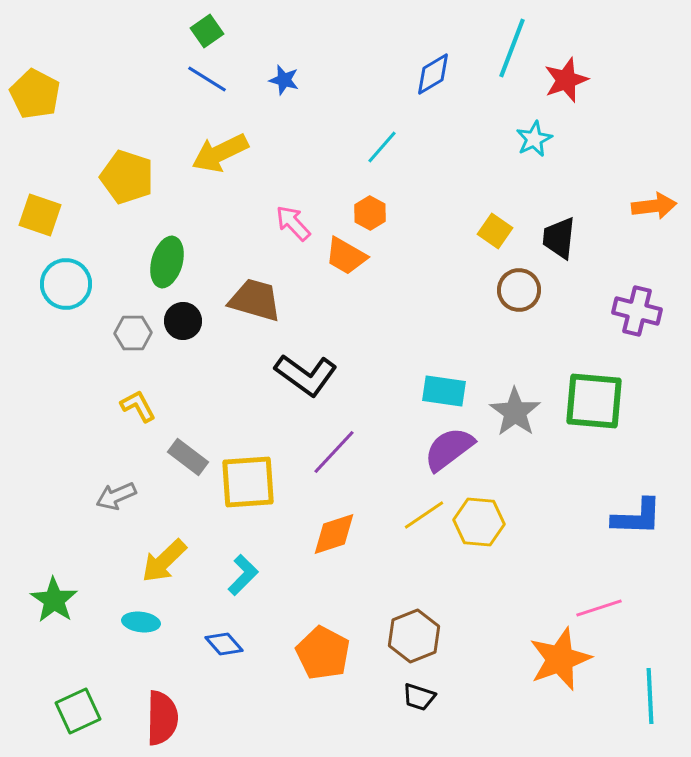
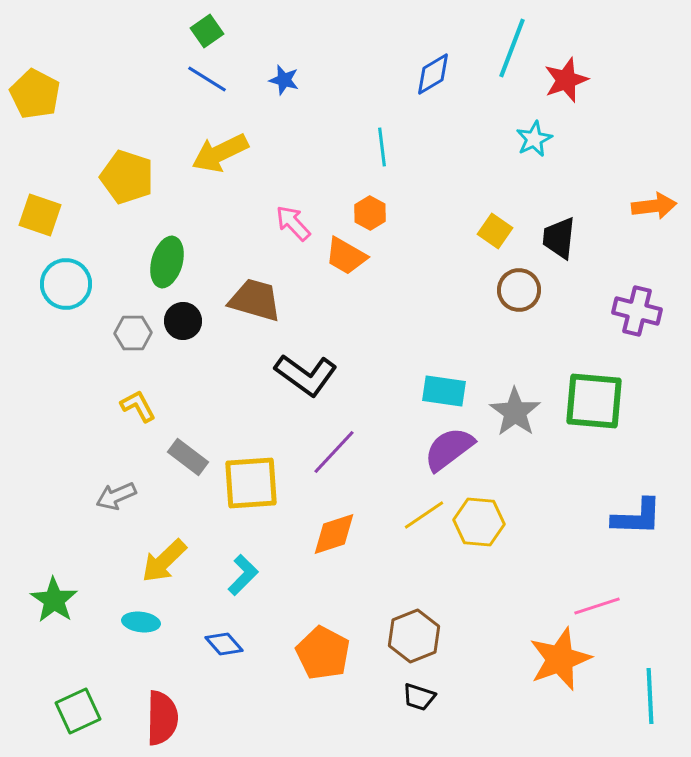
cyan line at (382, 147): rotated 48 degrees counterclockwise
yellow square at (248, 482): moved 3 px right, 1 px down
pink line at (599, 608): moved 2 px left, 2 px up
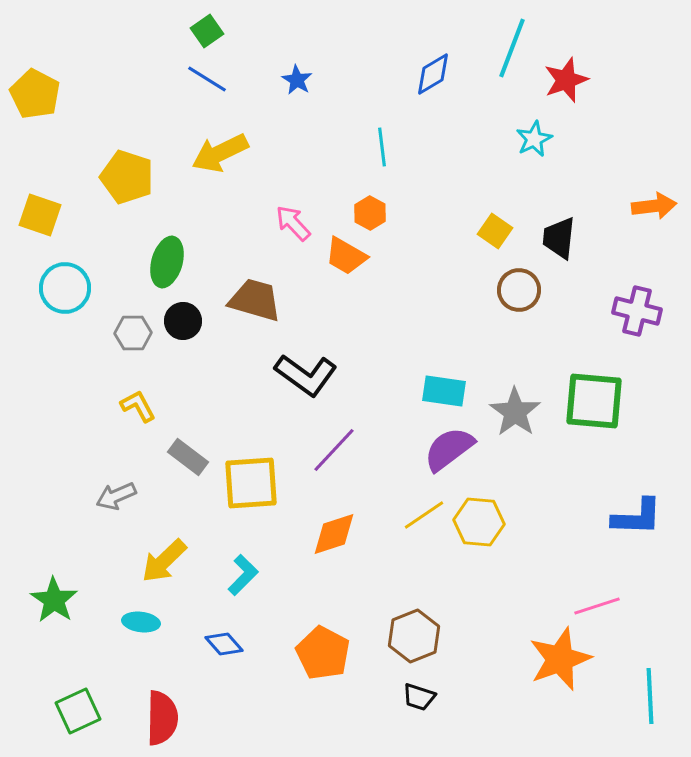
blue star at (284, 80): moved 13 px right; rotated 16 degrees clockwise
cyan circle at (66, 284): moved 1 px left, 4 px down
purple line at (334, 452): moved 2 px up
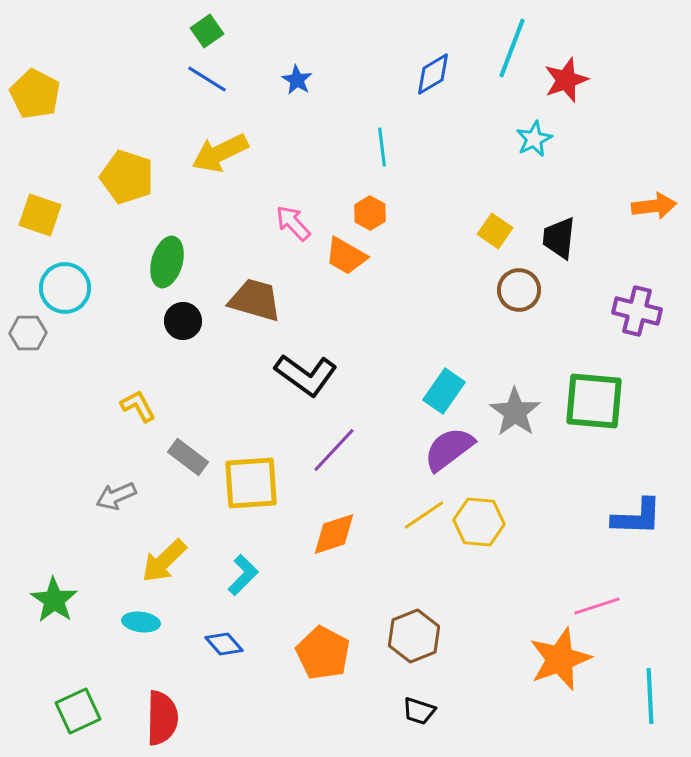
gray hexagon at (133, 333): moved 105 px left
cyan rectangle at (444, 391): rotated 63 degrees counterclockwise
black trapezoid at (419, 697): moved 14 px down
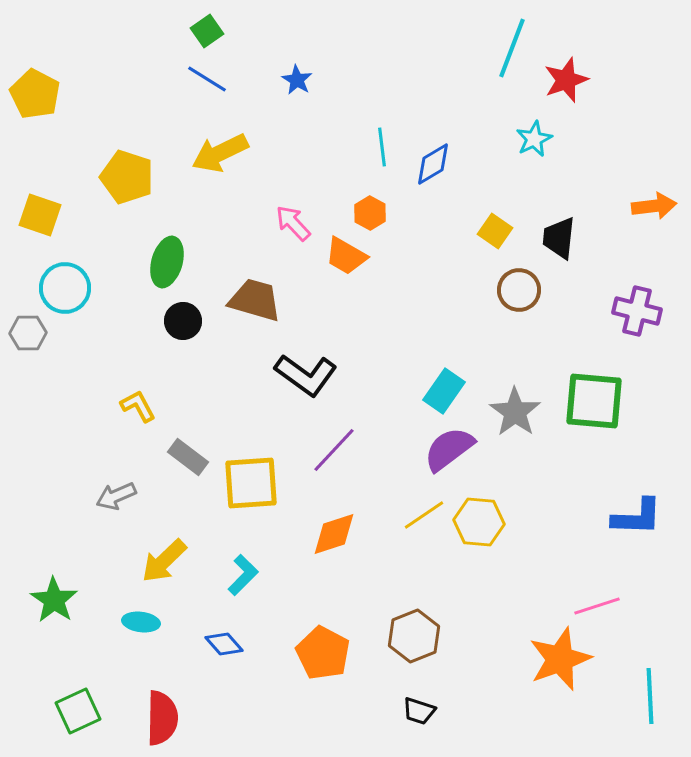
blue diamond at (433, 74): moved 90 px down
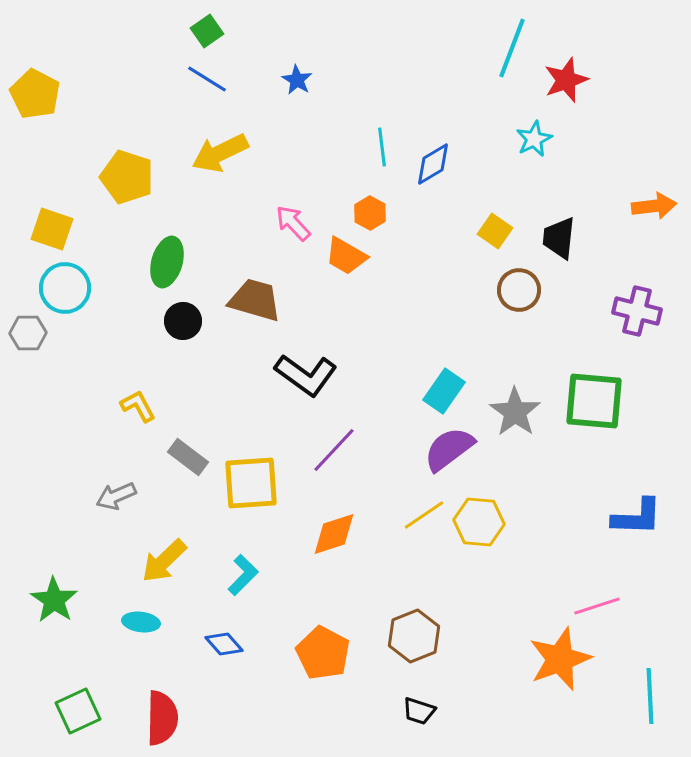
yellow square at (40, 215): moved 12 px right, 14 px down
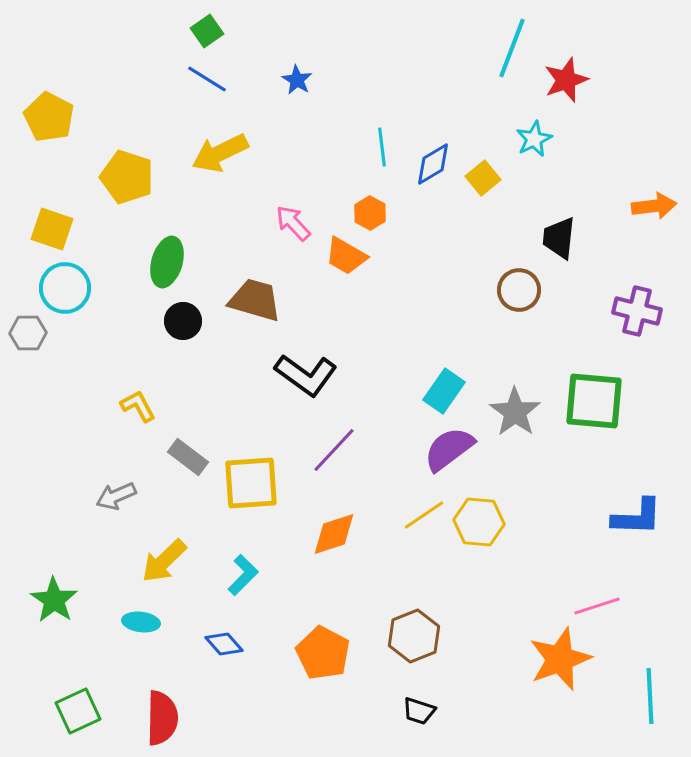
yellow pentagon at (35, 94): moved 14 px right, 23 px down
yellow square at (495, 231): moved 12 px left, 53 px up; rotated 16 degrees clockwise
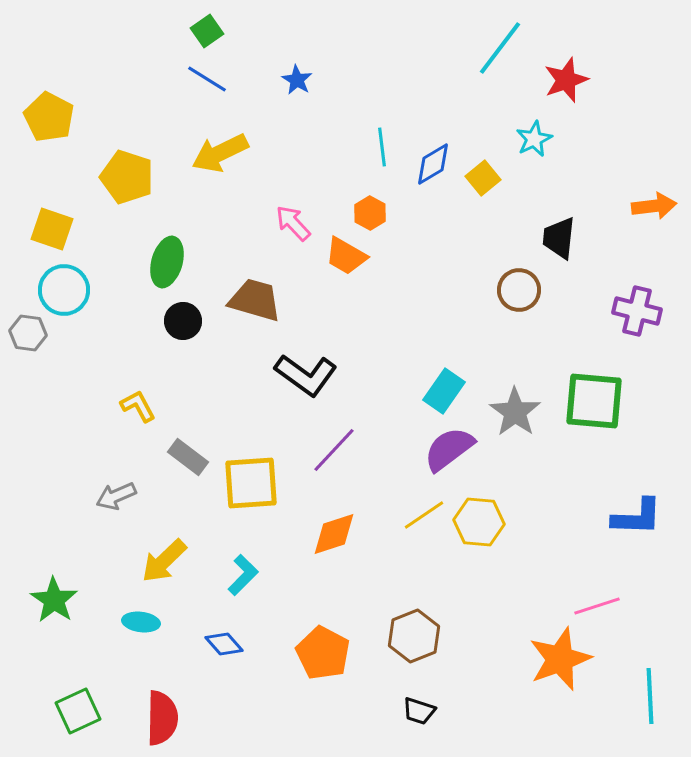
cyan line at (512, 48): moved 12 px left; rotated 16 degrees clockwise
cyan circle at (65, 288): moved 1 px left, 2 px down
gray hexagon at (28, 333): rotated 9 degrees clockwise
